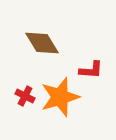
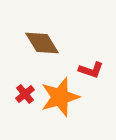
red L-shape: rotated 15 degrees clockwise
red cross: moved 2 px up; rotated 24 degrees clockwise
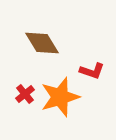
red L-shape: moved 1 px right, 1 px down
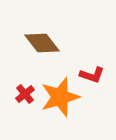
brown diamond: rotated 6 degrees counterclockwise
red L-shape: moved 4 px down
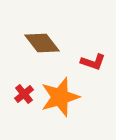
red L-shape: moved 1 px right, 13 px up
red cross: moved 1 px left
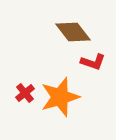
brown diamond: moved 31 px right, 11 px up
red cross: moved 1 px right, 1 px up
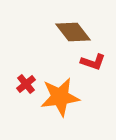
red cross: moved 1 px right, 9 px up
orange star: rotated 9 degrees clockwise
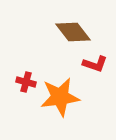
red L-shape: moved 2 px right, 2 px down
red cross: moved 2 px up; rotated 36 degrees counterclockwise
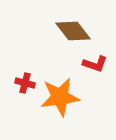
brown diamond: moved 1 px up
red cross: moved 1 px left, 1 px down
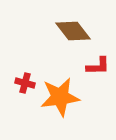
red L-shape: moved 3 px right, 2 px down; rotated 20 degrees counterclockwise
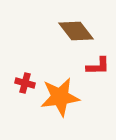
brown diamond: moved 3 px right
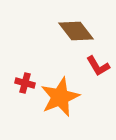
red L-shape: rotated 60 degrees clockwise
orange star: rotated 15 degrees counterclockwise
